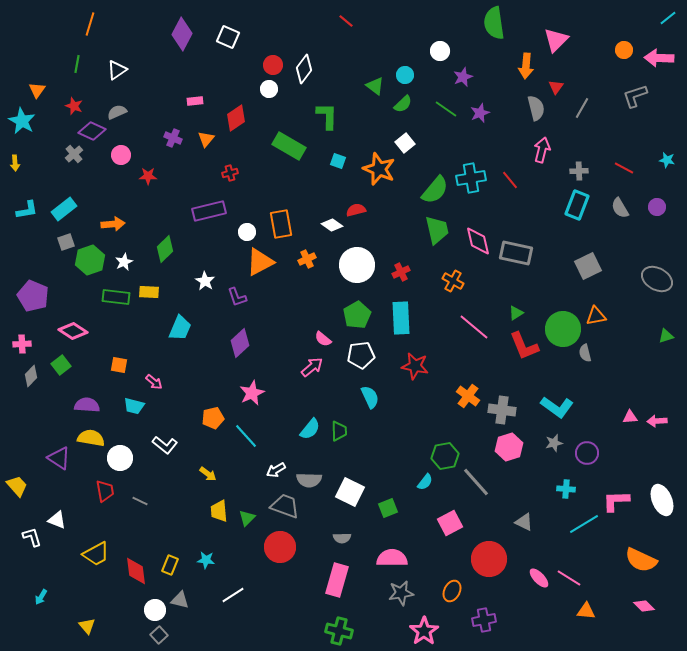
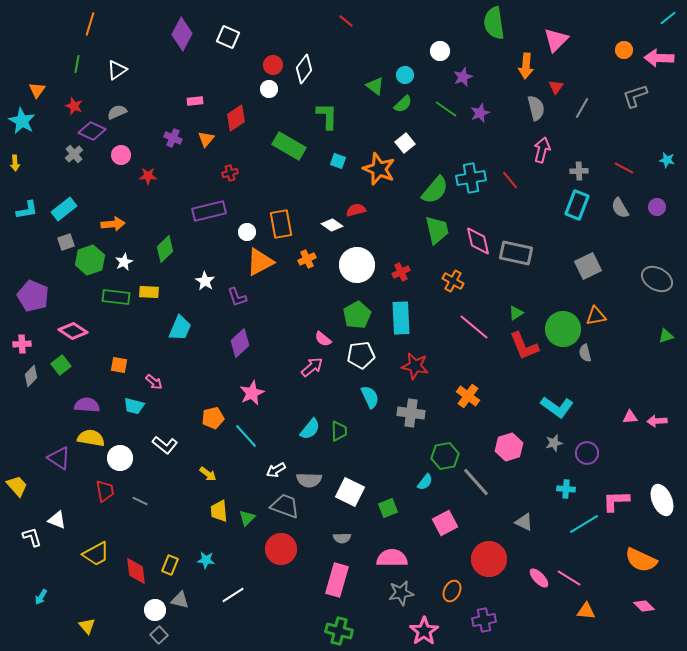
gray cross at (502, 410): moved 91 px left, 3 px down
pink square at (450, 523): moved 5 px left
red circle at (280, 547): moved 1 px right, 2 px down
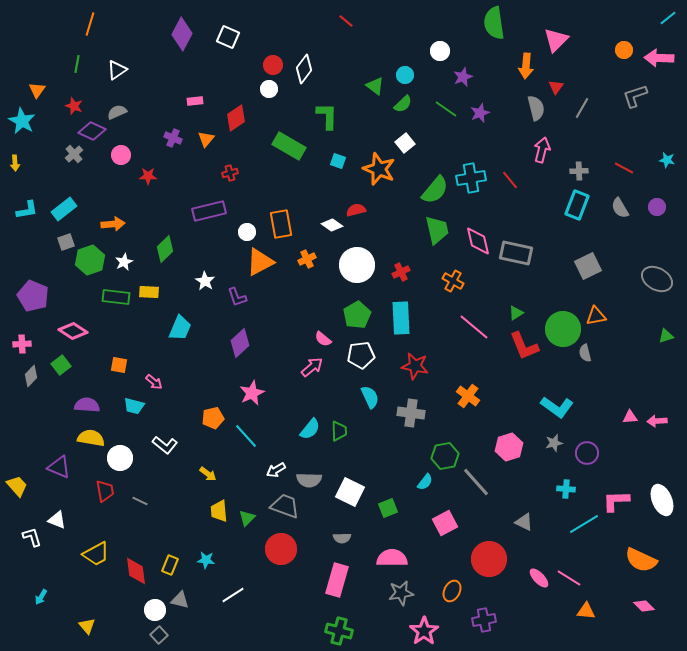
purple triangle at (59, 458): moved 9 px down; rotated 10 degrees counterclockwise
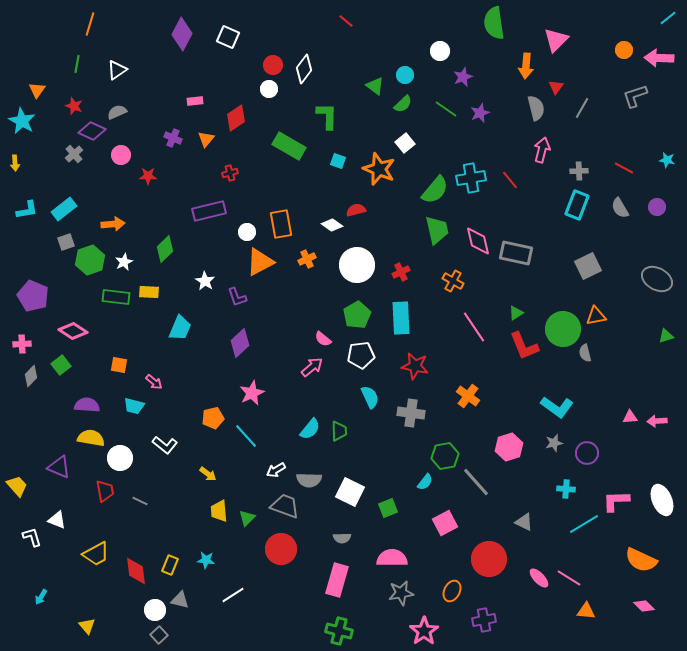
pink line at (474, 327): rotated 16 degrees clockwise
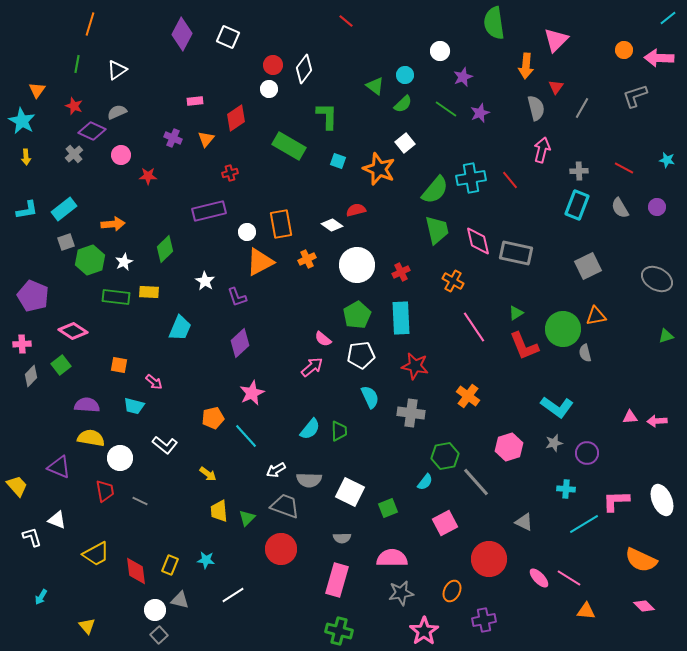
yellow arrow at (15, 163): moved 11 px right, 6 px up
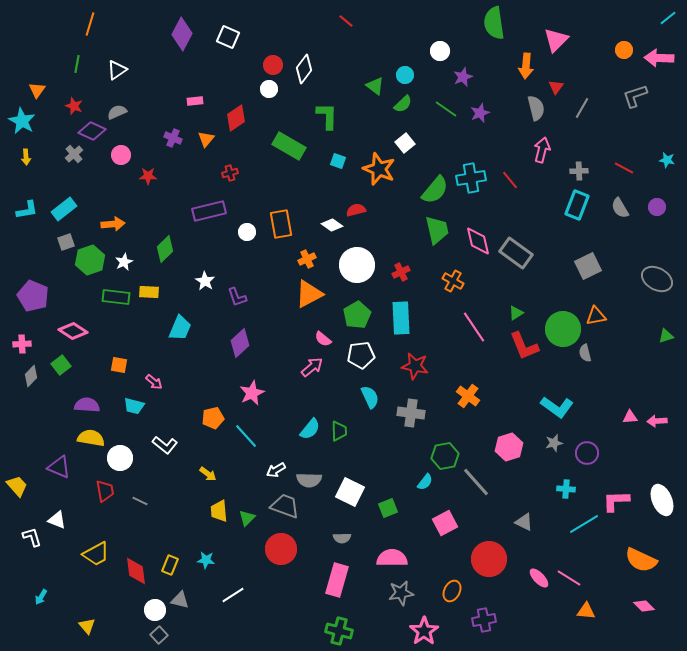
gray rectangle at (516, 253): rotated 24 degrees clockwise
orange triangle at (260, 262): moved 49 px right, 32 px down
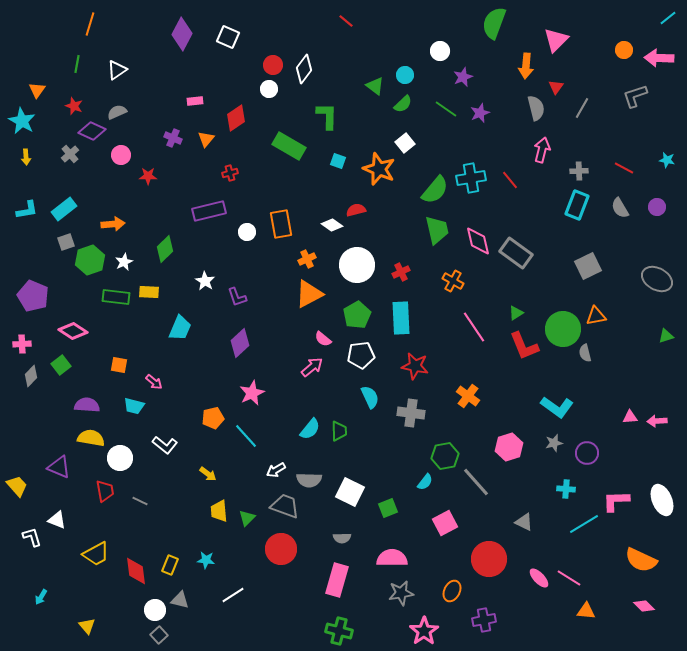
green semicircle at (494, 23): rotated 28 degrees clockwise
gray cross at (74, 154): moved 4 px left
